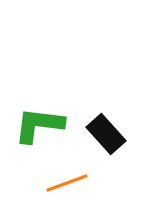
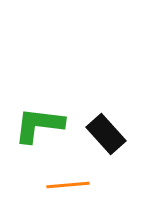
orange line: moved 1 px right, 2 px down; rotated 15 degrees clockwise
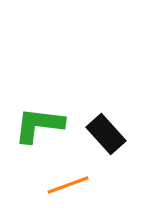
orange line: rotated 15 degrees counterclockwise
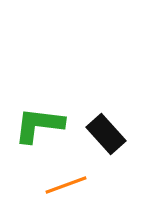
orange line: moved 2 px left
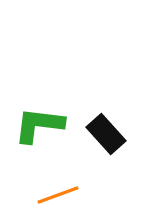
orange line: moved 8 px left, 10 px down
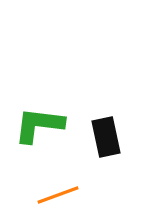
black rectangle: moved 3 px down; rotated 30 degrees clockwise
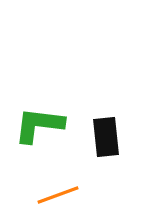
black rectangle: rotated 6 degrees clockwise
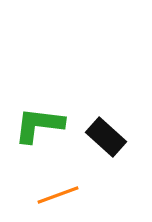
black rectangle: rotated 42 degrees counterclockwise
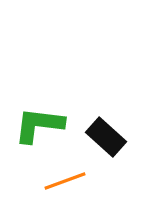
orange line: moved 7 px right, 14 px up
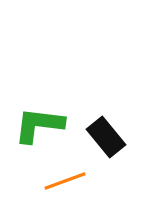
black rectangle: rotated 9 degrees clockwise
